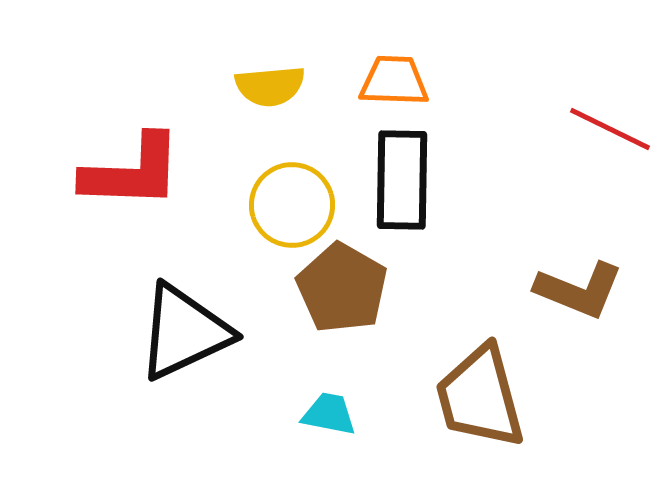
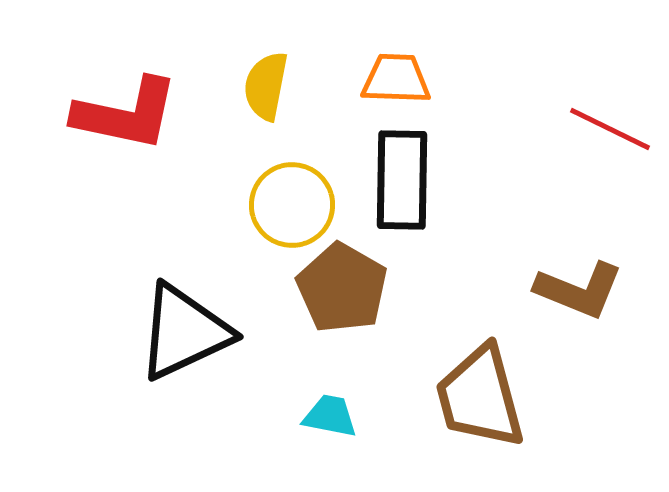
orange trapezoid: moved 2 px right, 2 px up
yellow semicircle: moved 4 px left; rotated 106 degrees clockwise
red L-shape: moved 6 px left, 58 px up; rotated 10 degrees clockwise
cyan trapezoid: moved 1 px right, 2 px down
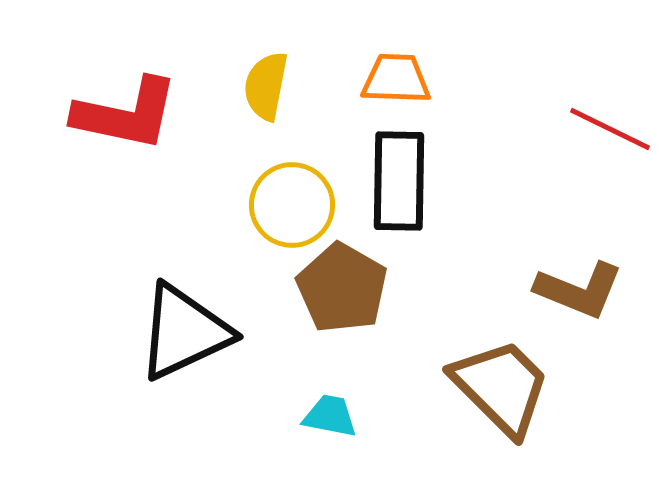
black rectangle: moved 3 px left, 1 px down
brown trapezoid: moved 21 px right, 10 px up; rotated 150 degrees clockwise
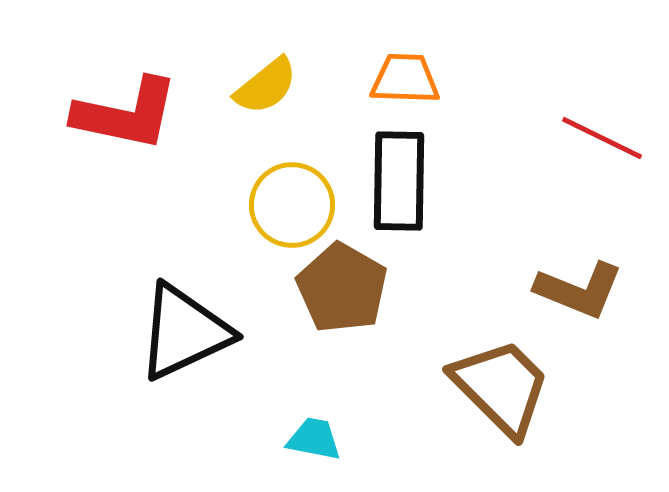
orange trapezoid: moved 9 px right
yellow semicircle: rotated 140 degrees counterclockwise
red line: moved 8 px left, 9 px down
cyan trapezoid: moved 16 px left, 23 px down
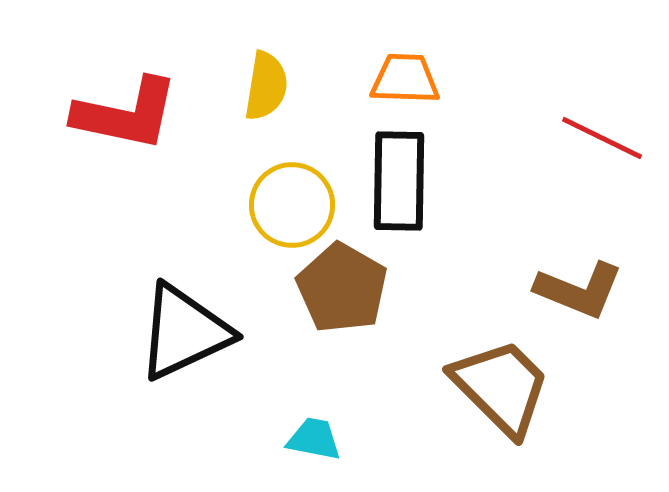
yellow semicircle: rotated 42 degrees counterclockwise
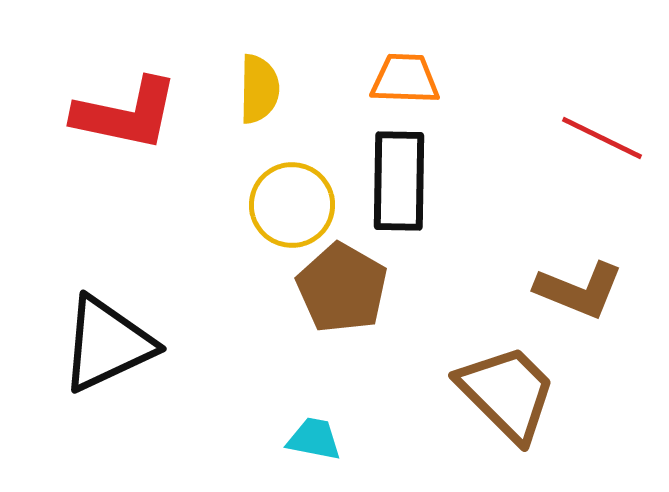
yellow semicircle: moved 7 px left, 3 px down; rotated 8 degrees counterclockwise
black triangle: moved 77 px left, 12 px down
brown trapezoid: moved 6 px right, 6 px down
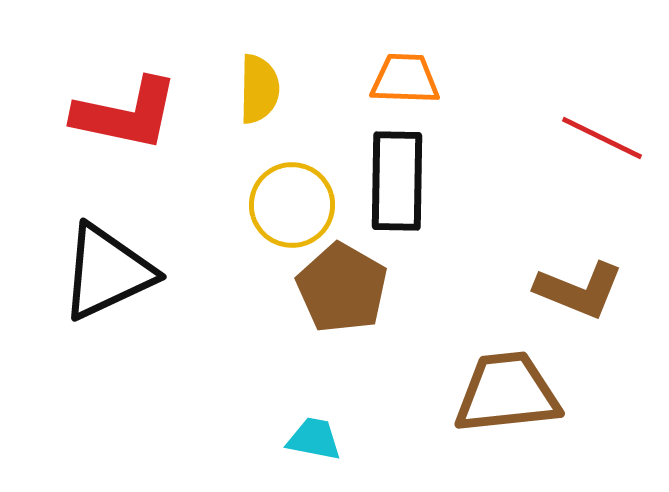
black rectangle: moved 2 px left
black triangle: moved 72 px up
brown trapezoid: rotated 51 degrees counterclockwise
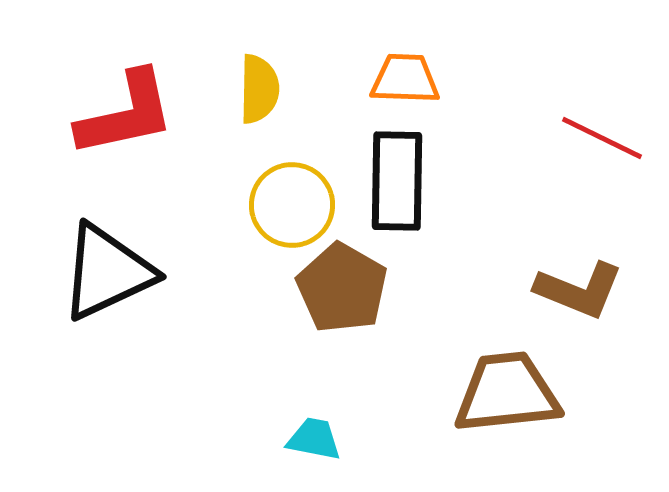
red L-shape: rotated 24 degrees counterclockwise
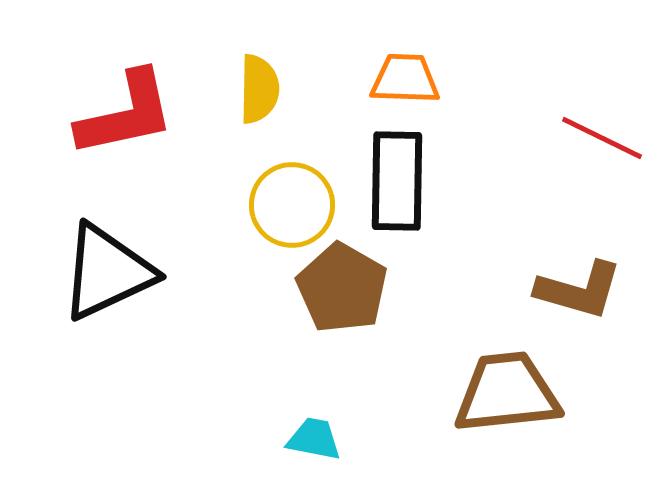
brown L-shape: rotated 6 degrees counterclockwise
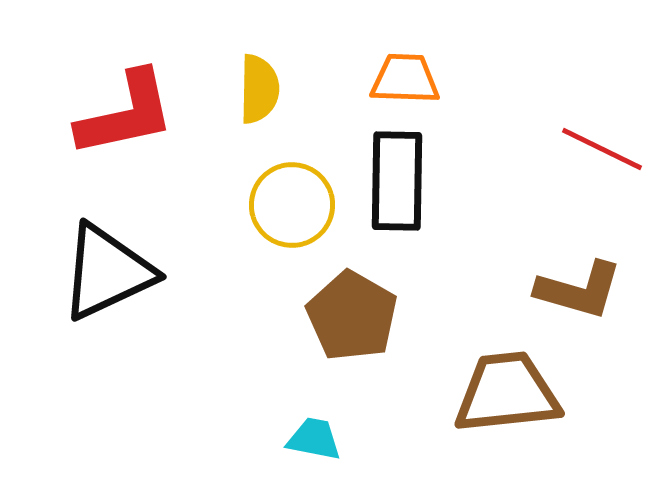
red line: moved 11 px down
brown pentagon: moved 10 px right, 28 px down
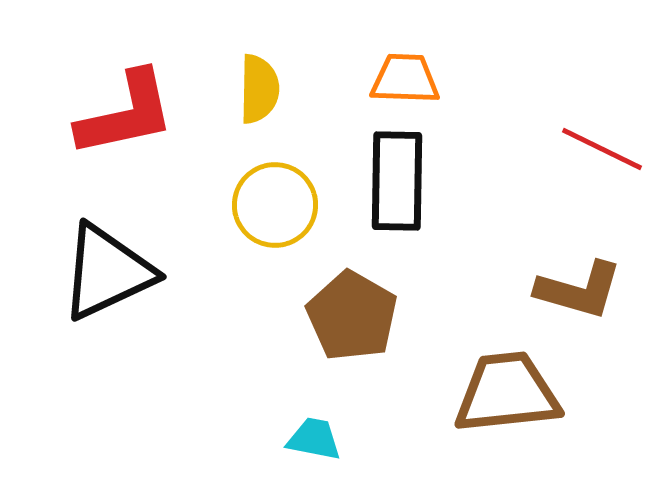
yellow circle: moved 17 px left
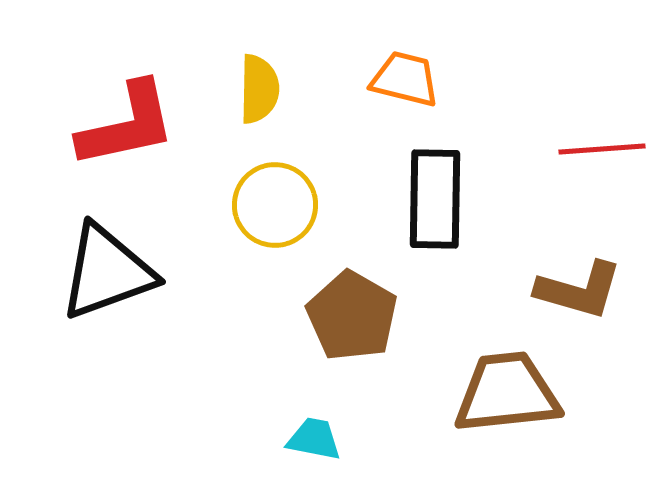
orange trapezoid: rotated 12 degrees clockwise
red L-shape: moved 1 px right, 11 px down
red line: rotated 30 degrees counterclockwise
black rectangle: moved 38 px right, 18 px down
black triangle: rotated 5 degrees clockwise
